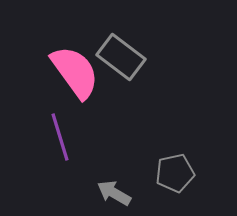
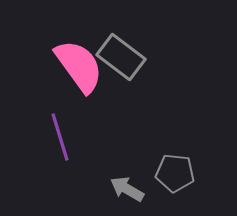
pink semicircle: moved 4 px right, 6 px up
gray pentagon: rotated 18 degrees clockwise
gray arrow: moved 13 px right, 4 px up
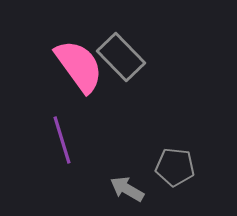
gray rectangle: rotated 9 degrees clockwise
purple line: moved 2 px right, 3 px down
gray pentagon: moved 6 px up
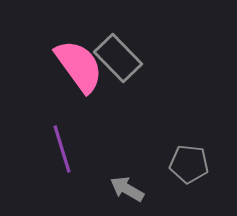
gray rectangle: moved 3 px left, 1 px down
purple line: moved 9 px down
gray pentagon: moved 14 px right, 3 px up
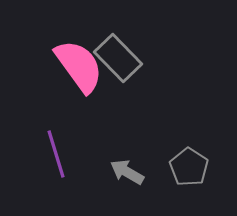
purple line: moved 6 px left, 5 px down
gray pentagon: moved 3 px down; rotated 27 degrees clockwise
gray arrow: moved 17 px up
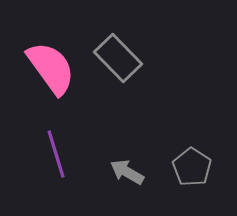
pink semicircle: moved 28 px left, 2 px down
gray pentagon: moved 3 px right
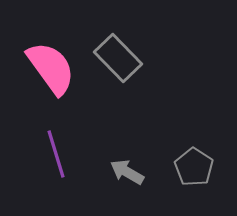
gray pentagon: moved 2 px right
